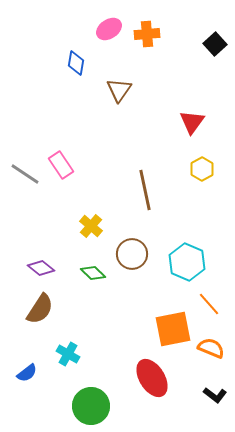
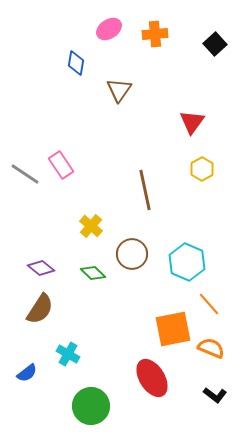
orange cross: moved 8 px right
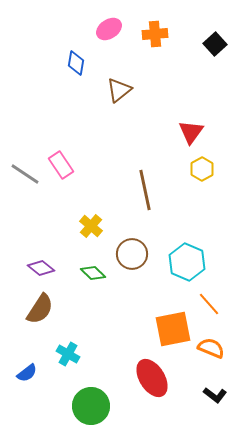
brown triangle: rotated 16 degrees clockwise
red triangle: moved 1 px left, 10 px down
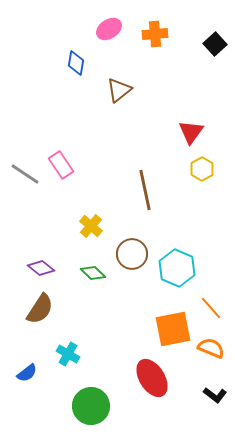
cyan hexagon: moved 10 px left, 6 px down
orange line: moved 2 px right, 4 px down
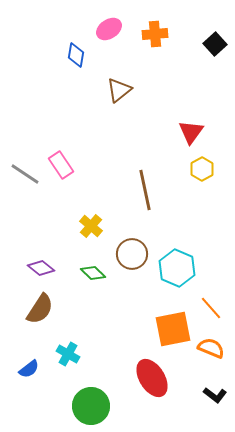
blue diamond: moved 8 px up
blue semicircle: moved 2 px right, 4 px up
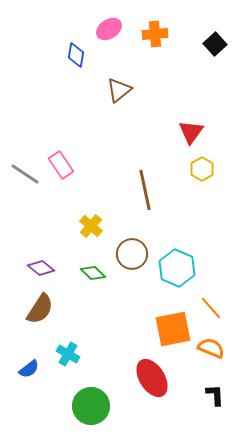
black L-shape: rotated 130 degrees counterclockwise
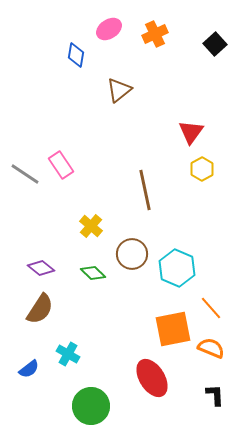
orange cross: rotated 20 degrees counterclockwise
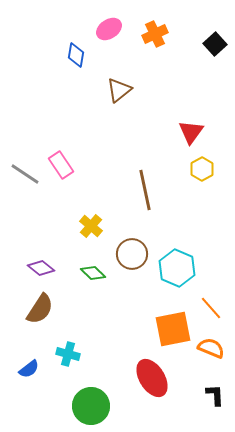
cyan cross: rotated 15 degrees counterclockwise
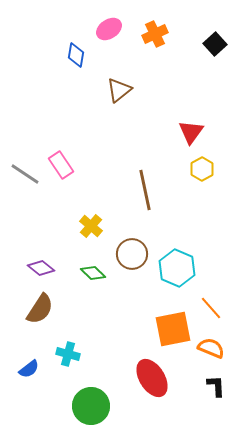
black L-shape: moved 1 px right, 9 px up
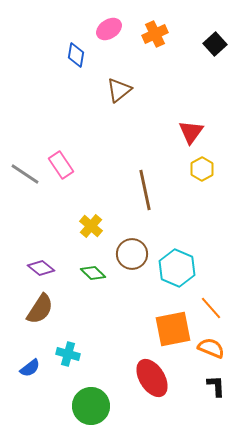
blue semicircle: moved 1 px right, 1 px up
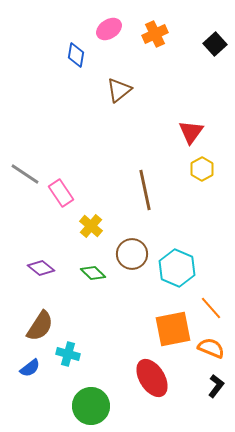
pink rectangle: moved 28 px down
brown semicircle: moved 17 px down
black L-shape: rotated 40 degrees clockwise
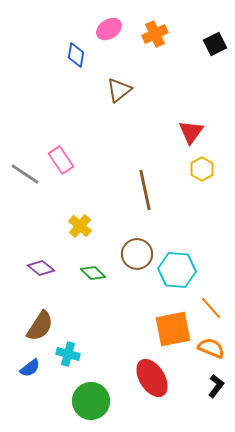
black square: rotated 15 degrees clockwise
pink rectangle: moved 33 px up
yellow cross: moved 11 px left
brown circle: moved 5 px right
cyan hexagon: moved 2 px down; rotated 18 degrees counterclockwise
green circle: moved 5 px up
